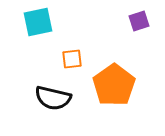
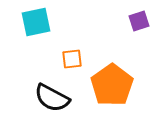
cyan square: moved 2 px left
orange pentagon: moved 2 px left
black semicircle: moved 1 px left; rotated 15 degrees clockwise
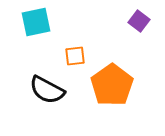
purple square: rotated 35 degrees counterclockwise
orange square: moved 3 px right, 3 px up
black semicircle: moved 5 px left, 8 px up
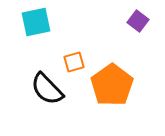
purple square: moved 1 px left
orange square: moved 1 px left, 6 px down; rotated 10 degrees counterclockwise
black semicircle: moved 1 px up; rotated 18 degrees clockwise
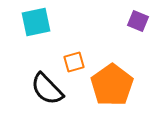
purple square: rotated 15 degrees counterclockwise
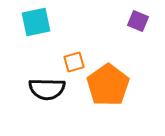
orange pentagon: moved 4 px left
black semicircle: rotated 45 degrees counterclockwise
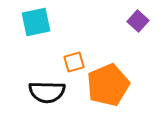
purple square: rotated 20 degrees clockwise
orange pentagon: rotated 12 degrees clockwise
black semicircle: moved 3 px down
